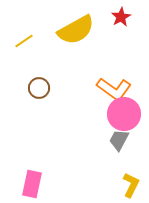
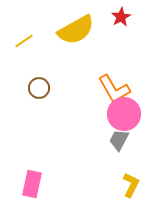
orange L-shape: rotated 24 degrees clockwise
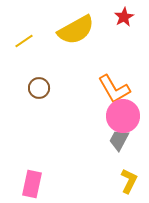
red star: moved 3 px right
pink circle: moved 1 px left, 2 px down
yellow L-shape: moved 2 px left, 4 px up
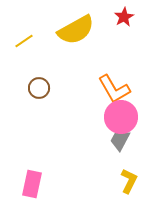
pink circle: moved 2 px left, 1 px down
gray trapezoid: moved 1 px right
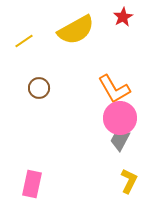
red star: moved 1 px left
pink circle: moved 1 px left, 1 px down
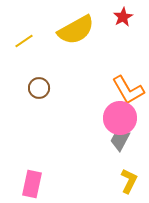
orange L-shape: moved 14 px right, 1 px down
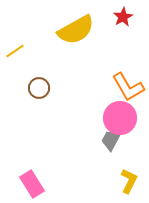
yellow line: moved 9 px left, 10 px down
orange L-shape: moved 3 px up
gray trapezoid: moved 9 px left
pink rectangle: rotated 44 degrees counterclockwise
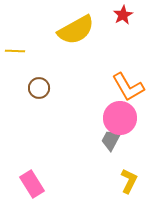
red star: moved 2 px up
yellow line: rotated 36 degrees clockwise
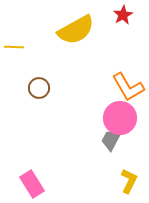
yellow line: moved 1 px left, 4 px up
